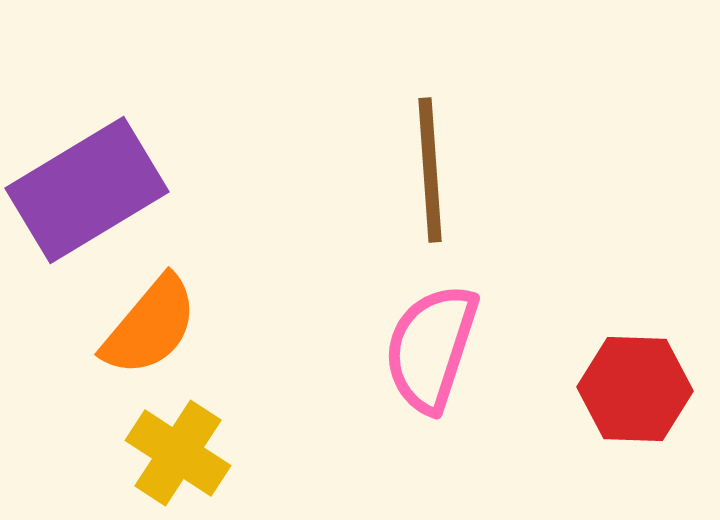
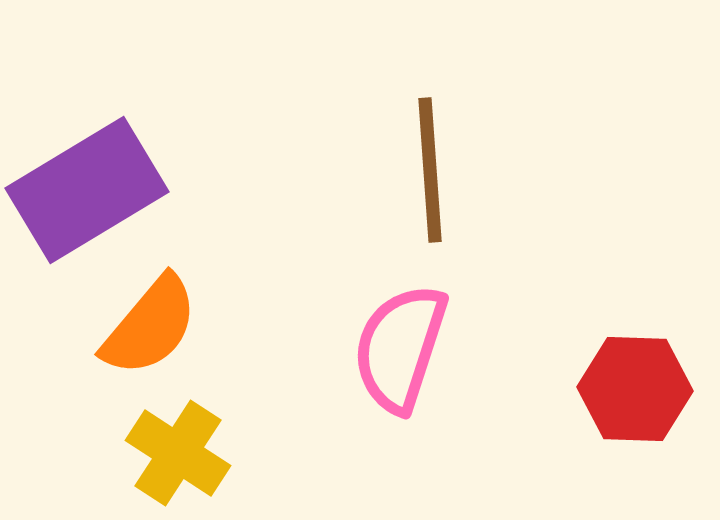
pink semicircle: moved 31 px left
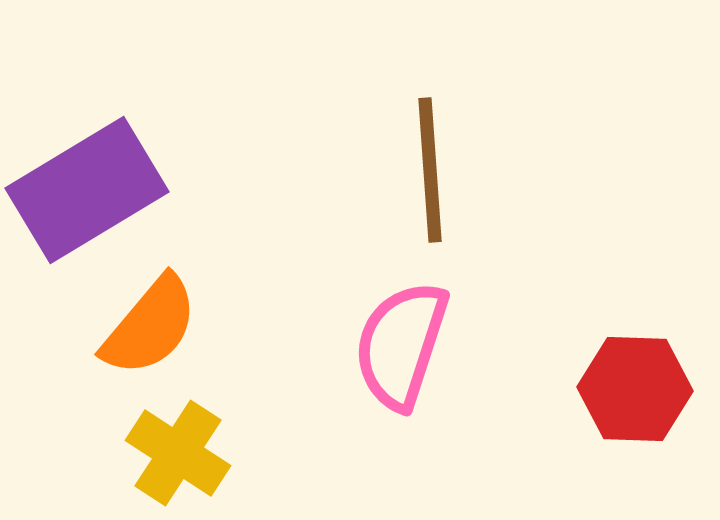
pink semicircle: moved 1 px right, 3 px up
